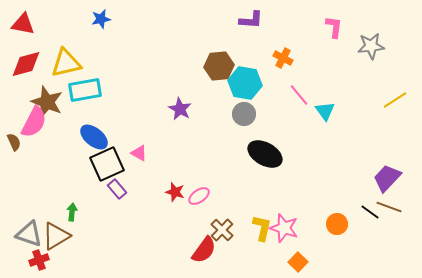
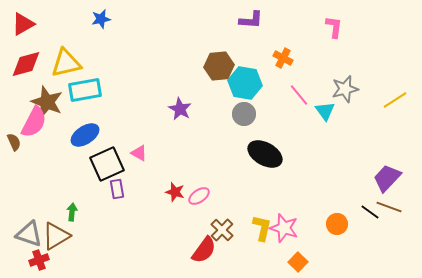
red triangle: rotated 40 degrees counterclockwise
gray star: moved 26 px left, 43 px down; rotated 8 degrees counterclockwise
blue ellipse: moved 9 px left, 2 px up; rotated 72 degrees counterclockwise
purple rectangle: rotated 30 degrees clockwise
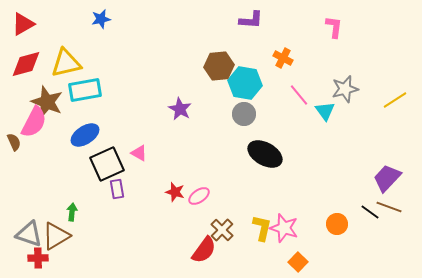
red cross: moved 1 px left, 2 px up; rotated 18 degrees clockwise
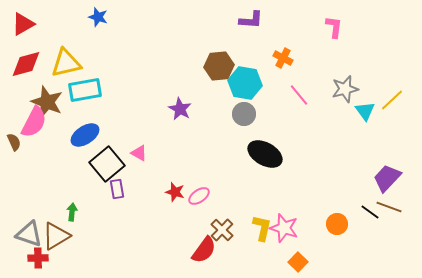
blue star: moved 3 px left, 2 px up; rotated 30 degrees clockwise
yellow line: moved 3 px left; rotated 10 degrees counterclockwise
cyan triangle: moved 40 px right
black square: rotated 16 degrees counterclockwise
